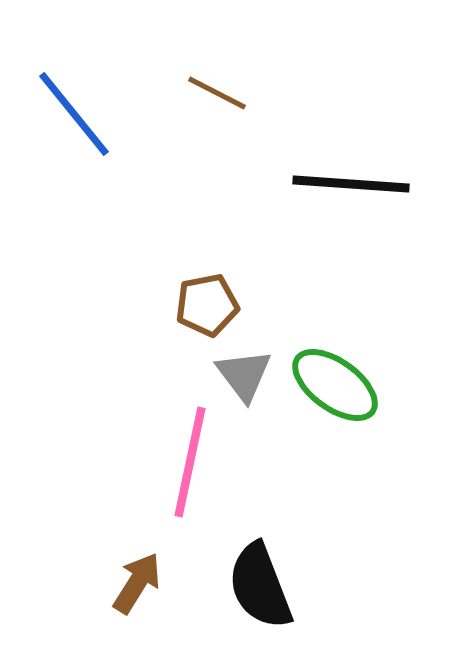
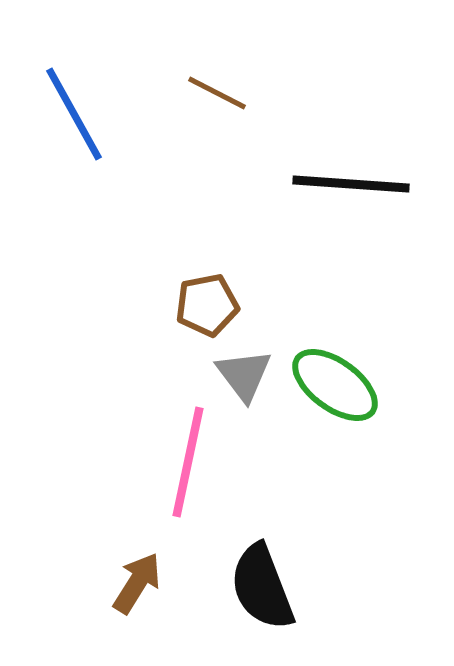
blue line: rotated 10 degrees clockwise
pink line: moved 2 px left
black semicircle: moved 2 px right, 1 px down
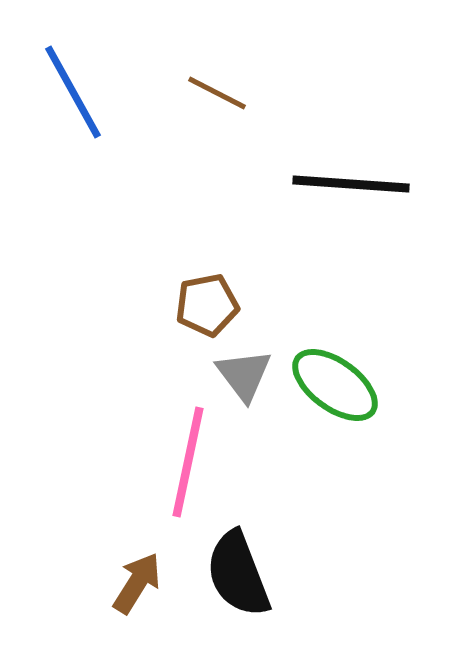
blue line: moved 1 px left, 22 px up
black semicircle: moved 24 px left, 13 px up
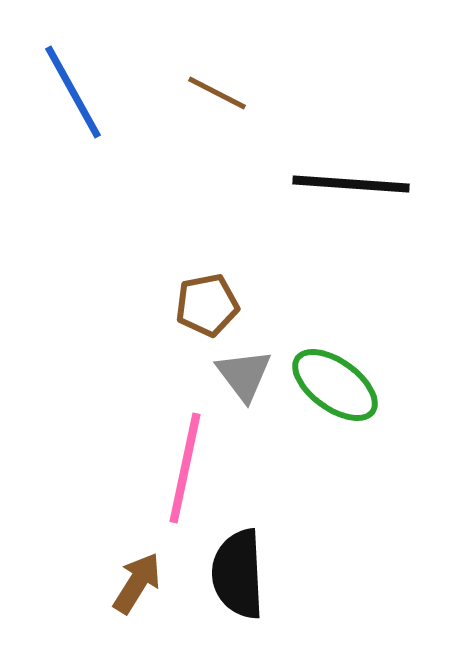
pink line: moved 3 px left, 6 px down
black semicircle: rotated 18 degrees clockwise
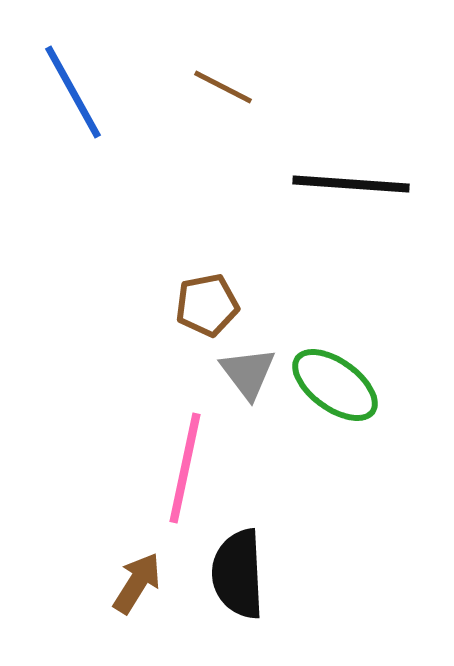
brown line: moved 6 px right, 6 px up
gray triangle: moved 4 px right, 2 px up
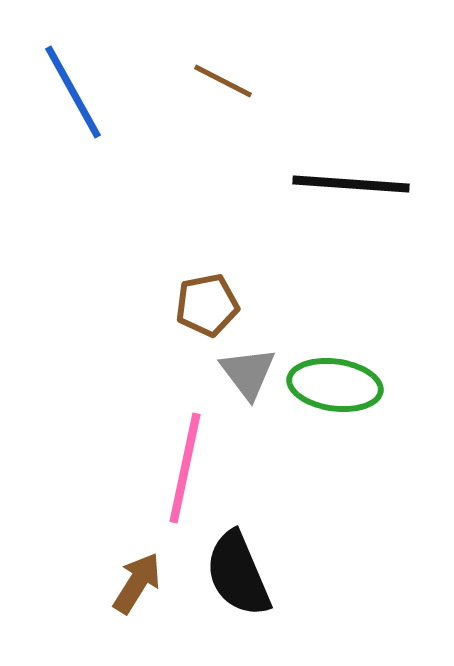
brown line: moved 6 px up
green ellipse: rotated 28 degrees counterclockwise
black semicircle: rotated 20 degrees counterclockwise
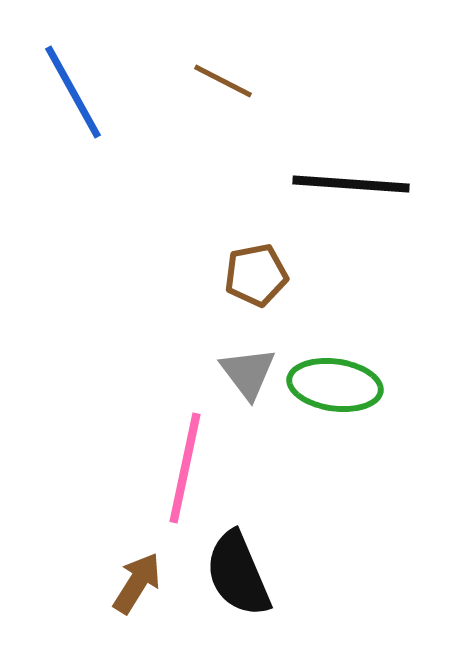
brown pentagon: moved 49 px right, 30 px up
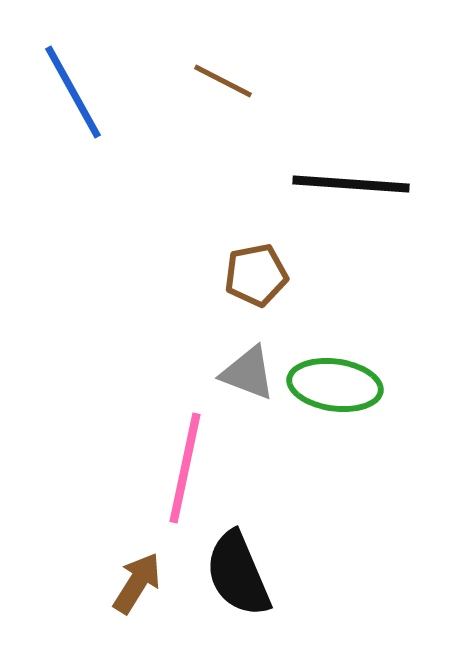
gray triangle: rotated 32 degrees counterclockwise
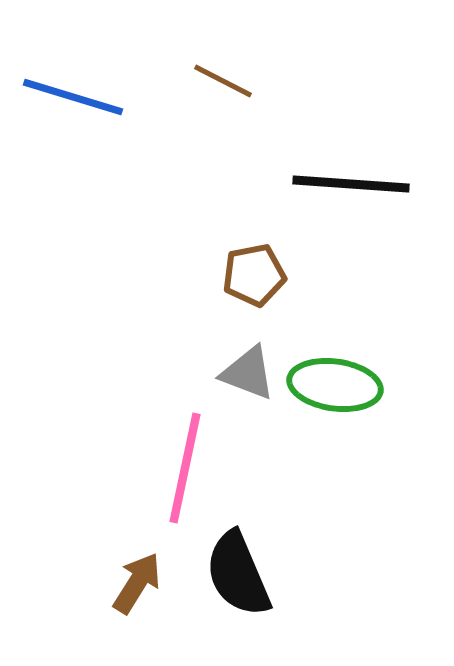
blue line: moved 5 px down; rotated 44 degrees counterclockwise
brown pentagon: moved 2 px left
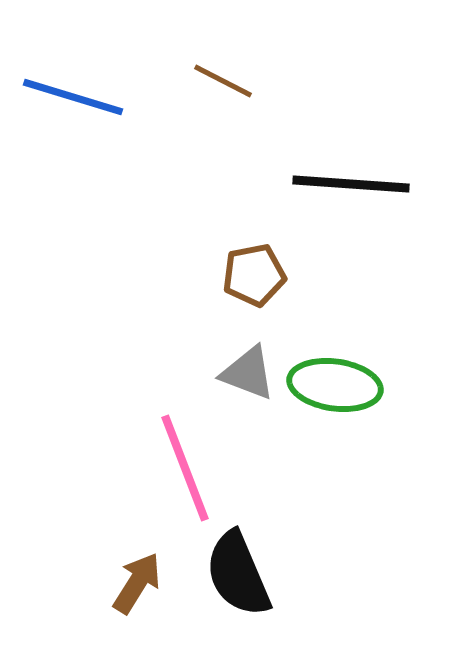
pink line: rotated 33 degrees counterclockwise
